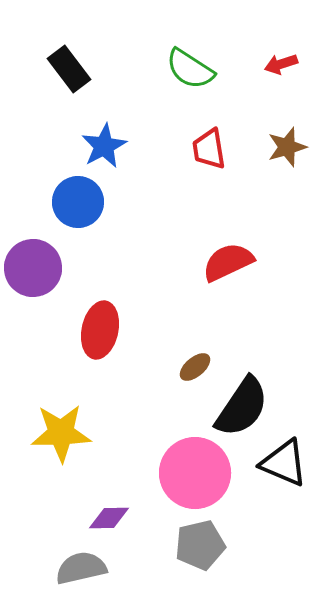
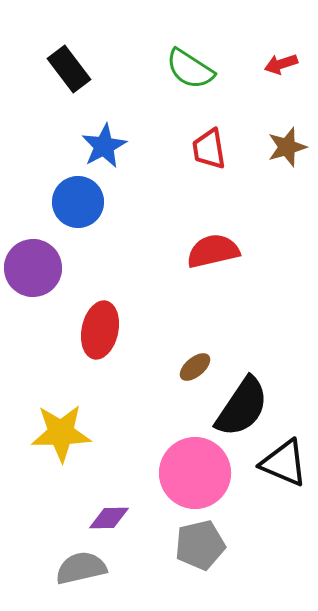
red semicircle: moved 15 px left, 11 px up; rotated 12 degrees clockwise
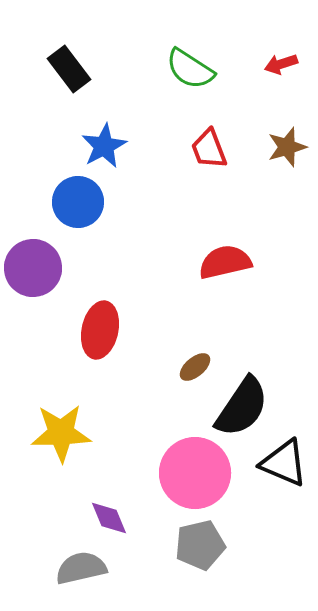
red trapezoid: rotated 12 degrees counterclockwise
red semicircle: moved 12 px right, 11 px down
purple diamond: rotated 69 degrees clockwise
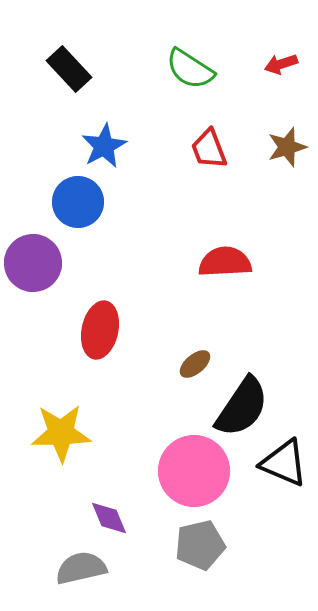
black rectangle: rotated 6 degrees counterclockwise
red semicircle: rotated 10 degrees clockwise
purple circle: moved 5 px up
brown ellipse: moved 3 px up
pink circle: moved 1 px left, 2 px up
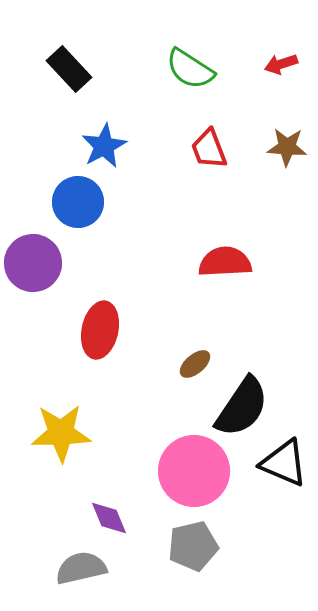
brown star: rotated 21 degrees clockwise
gray pentagon: moved 7 px left, 1 px down
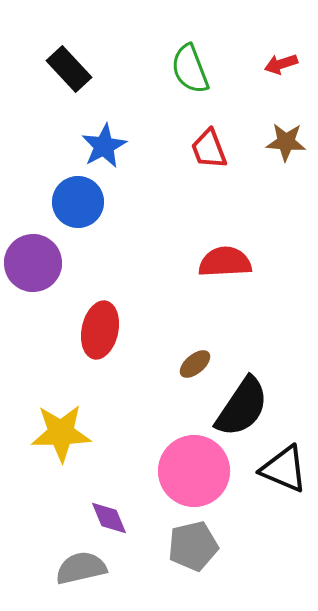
green semicircle: rotated 36 degrees clockwise
brown star: moved 1 px left, 5 px up
black triangle: moved 6 px down
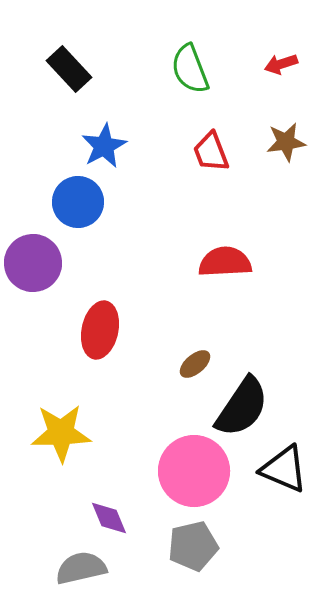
brown star: rotated 12 degrees counterclockwise
red trapezoid: moved 2 px right, 3 px down
